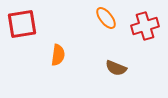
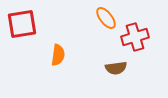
red cross: moved 10 px left, 11 px down
brown semicircle: rotated 30 degrees counterclockwise
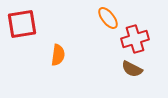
orange ellipse: moved 2 px right
red cross: moved 2 px down
brown semicircle: moved 16 px right, 1 px down; rotated 35 degrees clockwise
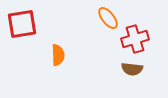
orange semicircle: rotated 10 degrees counterclockwise
brown semicircle: rotated 20 degrees counterclockwise
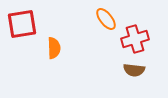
orange ellipse: moved 2 px left, 1 px down
orange semicircle: moved 4 px left, 7 px up
brown semicircle: moved 2 px right, 1 px down
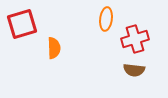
orange ellipse: rotated 45 degrees clockwise
red square: rotated 8 degrees counterclockwise
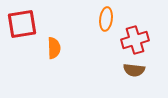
red square: rotated 8 degrees clockwise
red cross: moved 1 px down
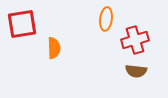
brown semicircle: moved 2 px right, 1 px down
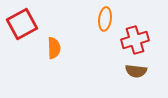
orange ellipse: moved 1 px left
red square: rotated 20 degrees counterclockwise
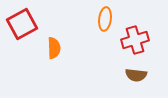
brown semicircle: moved 4 px down
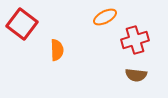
orange ellipse: moved 2 px up; rotated 55 degrees clockwise
red square: rotated 24 degrees counterclockwise
orange semicircle: moved 3 px right, 2 px down
